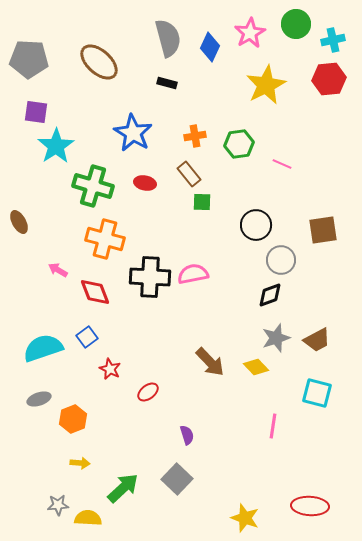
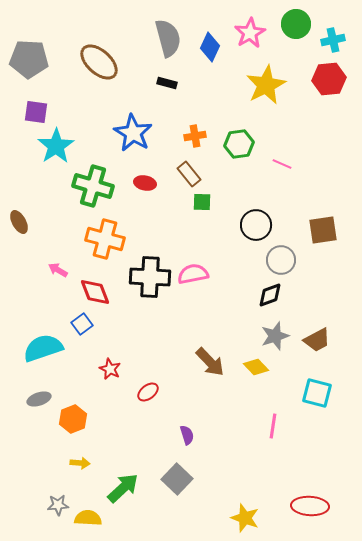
blue square at (87, 337): moved 5 px left, 13 px up
gray star at (276, 338): moved 1 px left, 2 px up
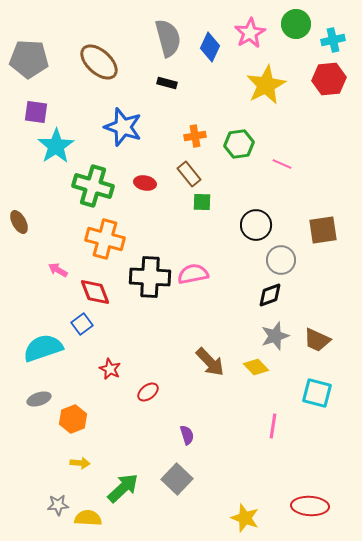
blue star at (133, 133): moved 10 px left, 6 px up; rotated 12 degrees counterclockwise
brown trapezoid at (317, 340): rotated 52 degrees clockwise
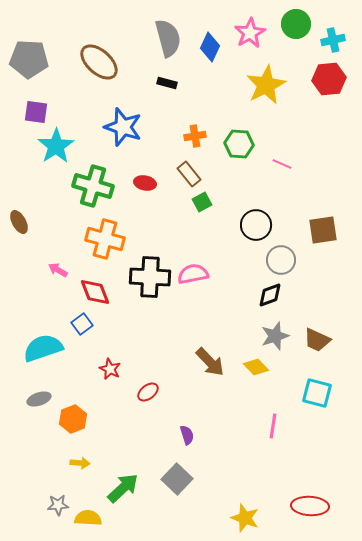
green hexagon at (239, 144): rotated 12 degrees clockwise
green square at (202, 202): rotated 30 degrees counterclockwise
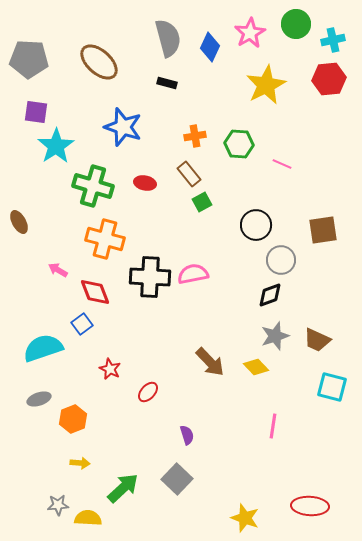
red ellipse at (148, 392): rotated 10 degrees counterclockwise
cyan square at (317, 393): moved 15 px right, 6 px up
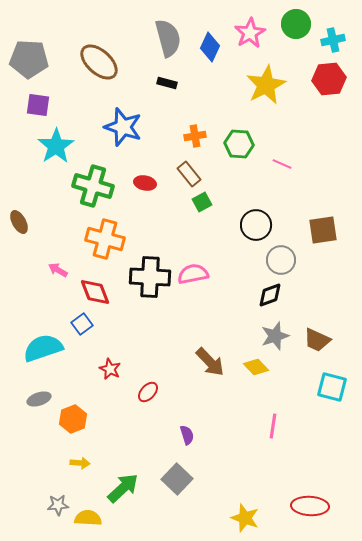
purple square at (36, 112): moved 2 px right, 7 px up
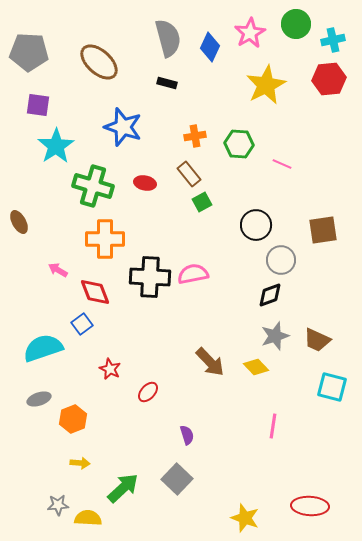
gray pentagon at (29, 59): moved 7 px up
orange cross at (105, 239): rotated 15 degrees counterclockwise
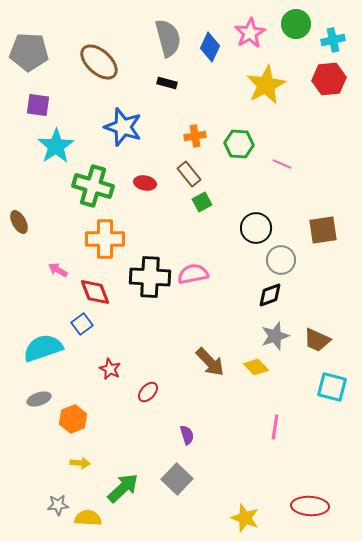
black circle at (256, 225): moved 3 px down
pink line at (273, 426): moved 2 px right, 1 px down
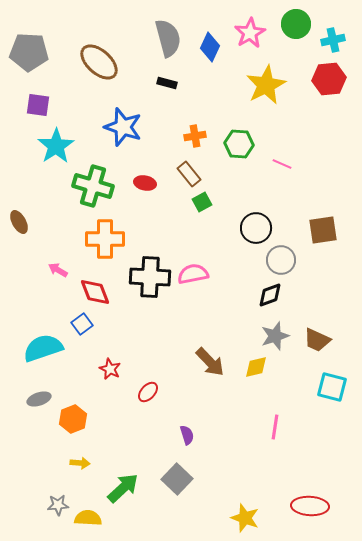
yellow diamond at (256, 367): rotated 60 degrees counterclockwise
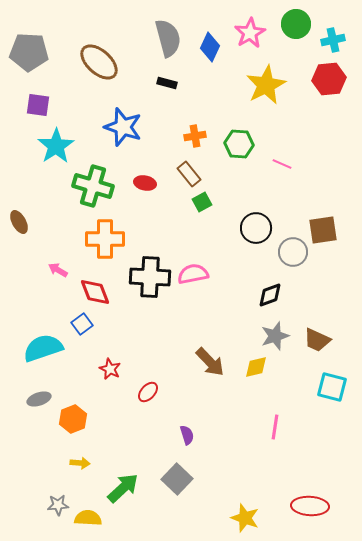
gray circle at (281, 260): moved 12 px right, 8 px up
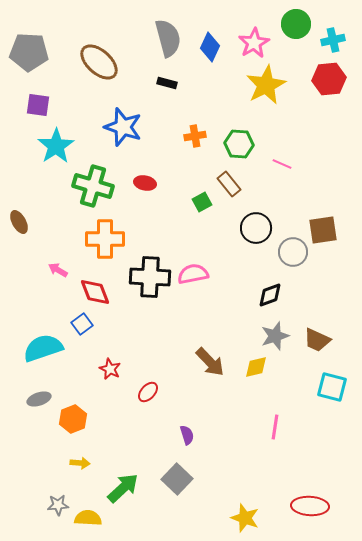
pink star at (250, 33): moved 4 px right, 10 px down
brown rectangle at (189, 174): moved 40 px right, 10 px down
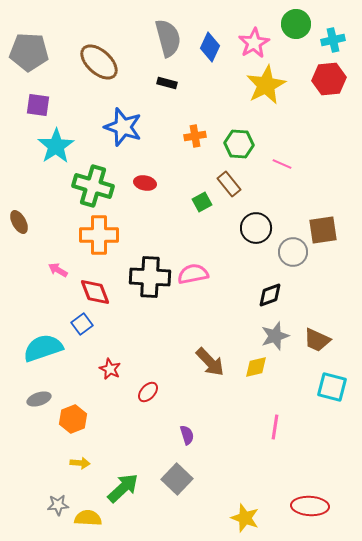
orange cross at (105, 239): moved 6 px left, 4 px up
